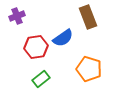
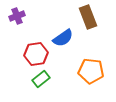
red hexagon: moved 7 px down
orange pentagon: moved 2 px right, 2 px down; rotated 10 degrees counterclockwise
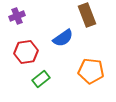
brown rectangle: moved 1 px left, 2 px up
red hexagon: moved 10 px left, 2 px up
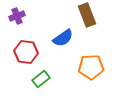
red hexagon: rotated 15 degrees clockwise
orange pentagon: moved 4 px up; rotated 10 degrees counterclockwise
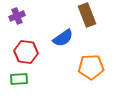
green rectangle: moved 22 px left; rotated 36 degrees clockwise
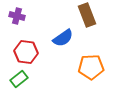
purple cross: rotated 35 degrees clockwise
green rectangle: rotated 36 degrees counterclockwise
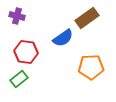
brown rectangle: moved 3 px down; rotated 75 degrees clockwise
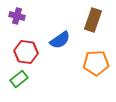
brown rectangle: moved 6 px right, 2 px down; rotated 35 degrees counterclockwise
blue semicircle: moved 3 px left, 2 px down
orange pentagon: moved 5 px right, 4 px up
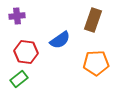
purple cross: rotated 21 degrees counterclockwise
